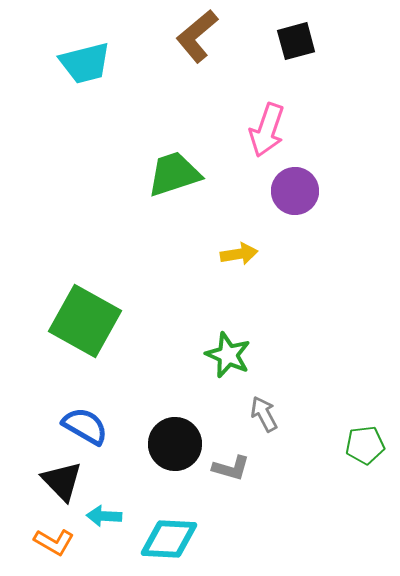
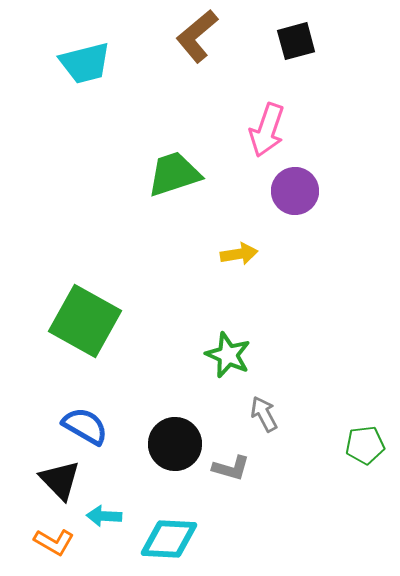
black triangle: moved 2 px left, 1 px up
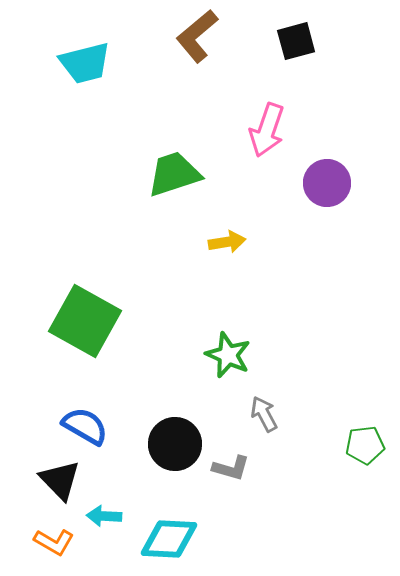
purple circle: moved 32 px right, 8 px up
yellow arrow: moved 12 px left, 12 px up
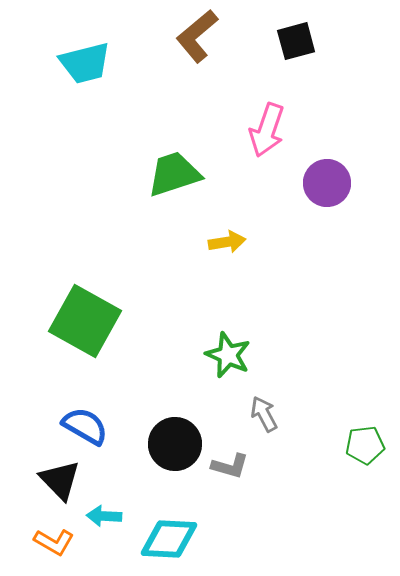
gray L-shape: moved 1 px left, 2 px up
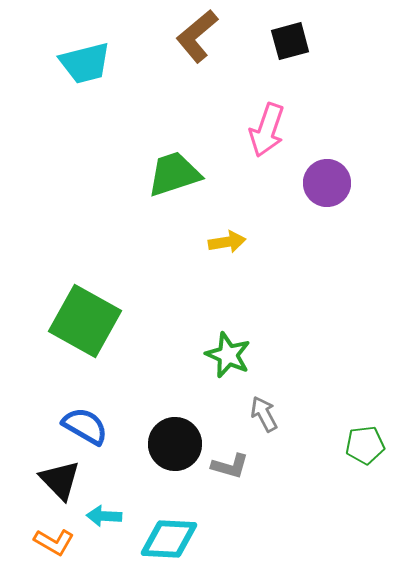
black square: moved 6 px left
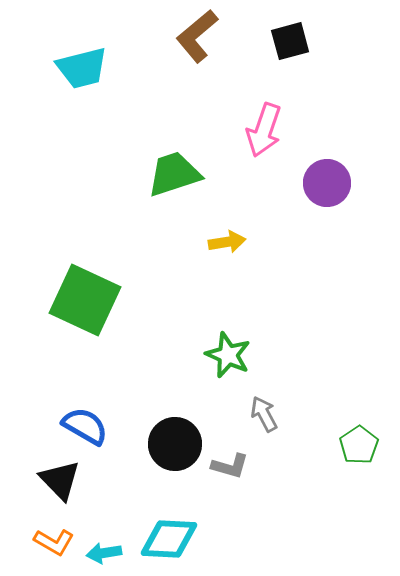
cyan trapezoid: moved 3 px left, 5 px down
pink arrow: moved 3 px left
green square: moved 21 px up; rotated 4 degrees counterclockwise
green pentagon: moved 6 px left; rotated 27 degrees counterclockwise
cyan arrow: moved 37 px down; rotated 12 degrees counterclockwise
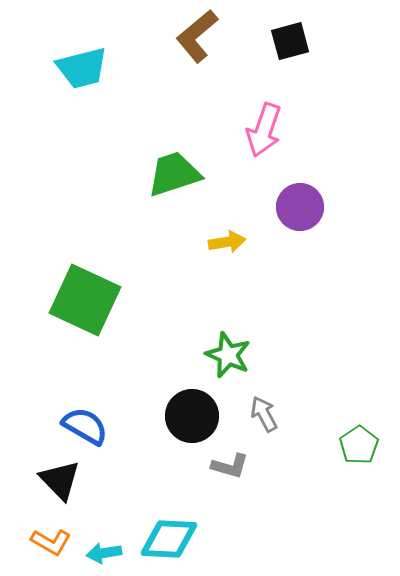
purple circle: moved 27 px left, 24 px down
black circle: moved 17 px right, 28 px up
orange L-shape: moved 3 px left
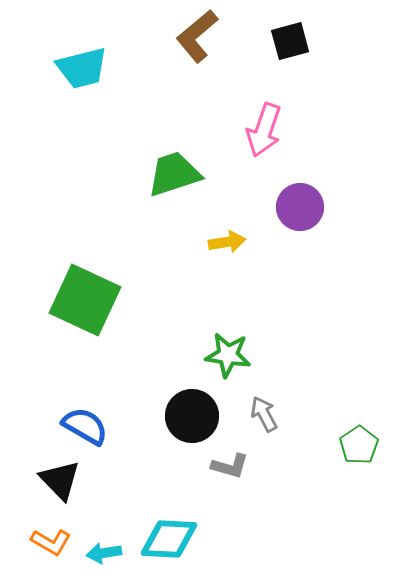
green star: rotated 15 degrees counterclockwise
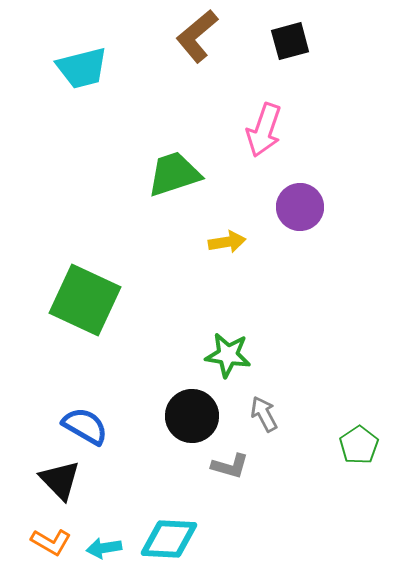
cyan arrow: moved 5 px up
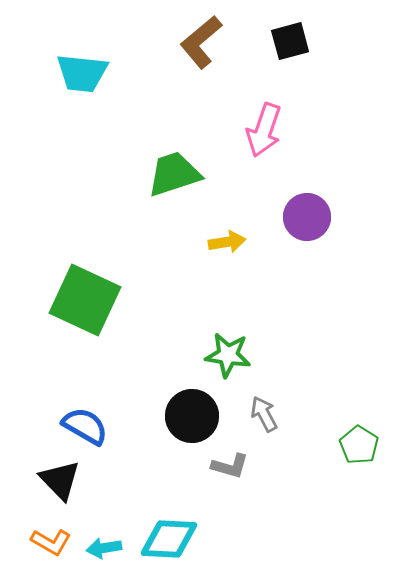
brown L-shape: moved 4 px right, 6 px down
cyan trapezoid: moved 5 px down; rotated 20 degrees clockwise
purple circle: moved 7 px right, 10 px down
green pentagon: rotated 6 degrees counterclockwise
